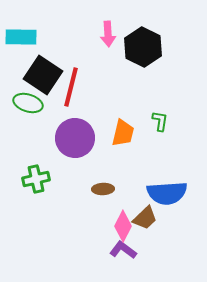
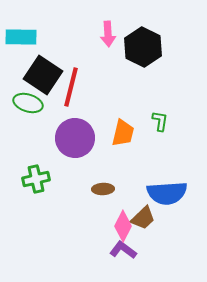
brown trapezoid: moved 2 px left
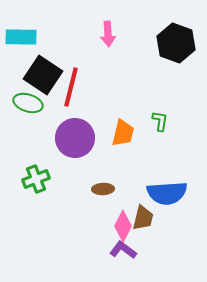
black hexagon: moved 33 px right, 4 px up; rotated 6 degrees counterclockwise
green cross: rotated 8 degrees counterclockwise
brown trapezoid: rotated 32 degrees counterclockwise
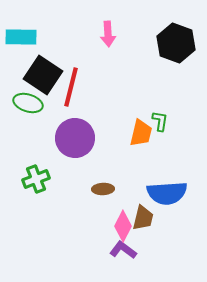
orange trapezoid: moved 18 px right
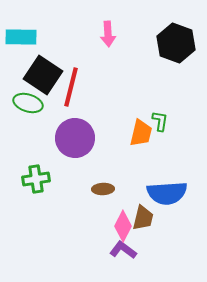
green cross: rotated 12 degrees clockwise
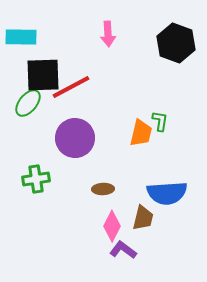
black square: rotated 36 degrees counterclockwise
red line: rotated 48 degrees clockwise
green ellipse: rotated 68 degrees counterclockwise
pink diamond: moved 11 px left
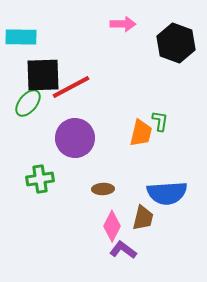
pink arrow: moved 15 px right, 10 px up; rotated 85 degrees counterclockwise
green cross: moved 4 px right
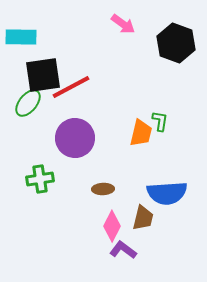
pink arrow: rotated 35 degrees clockwise
black square: rotated 6 degrees counterclockwise
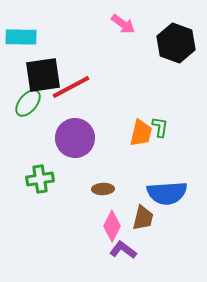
green L-shape: moved 6 px down
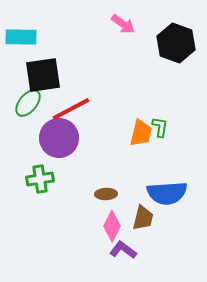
red line: moved 22 px down
purple circle: moved 16 px left
brown ellipse: moved 3 px right, 5 px down
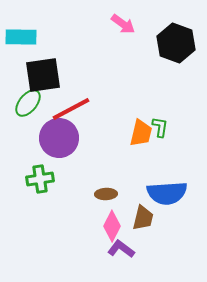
purple L-shape: moved 2 px left, 1 px up
